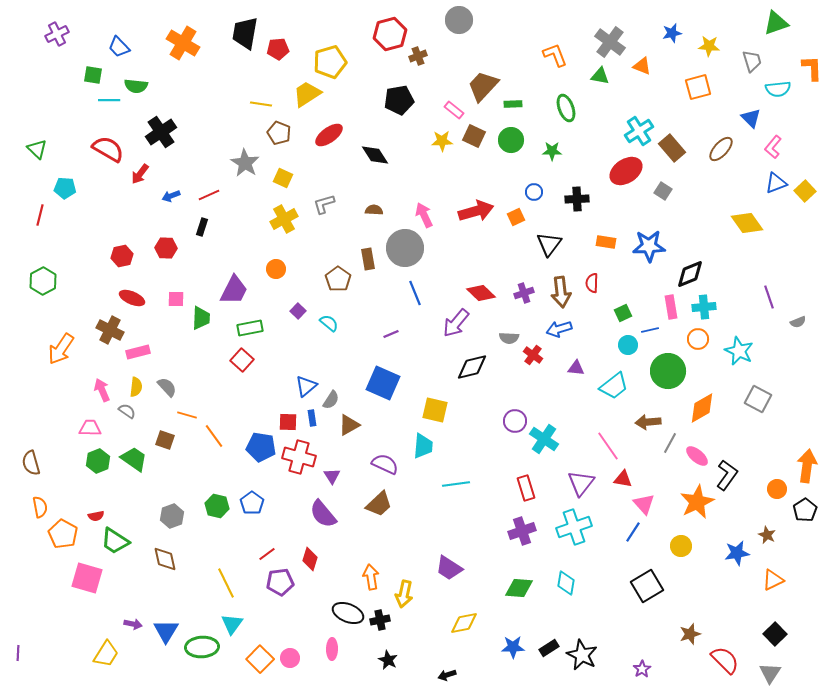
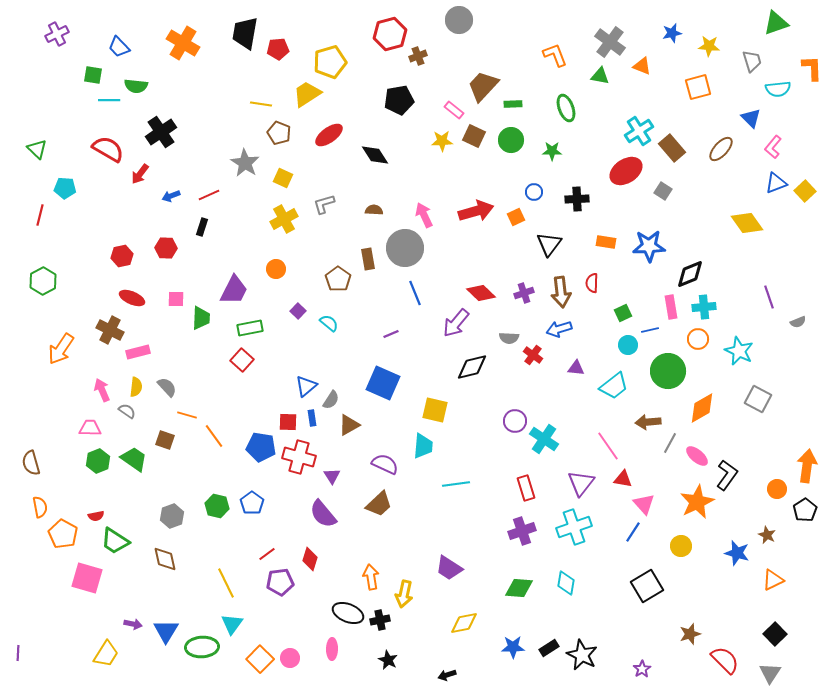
blue star at (737, 553): rotated 25 degrees clockwise
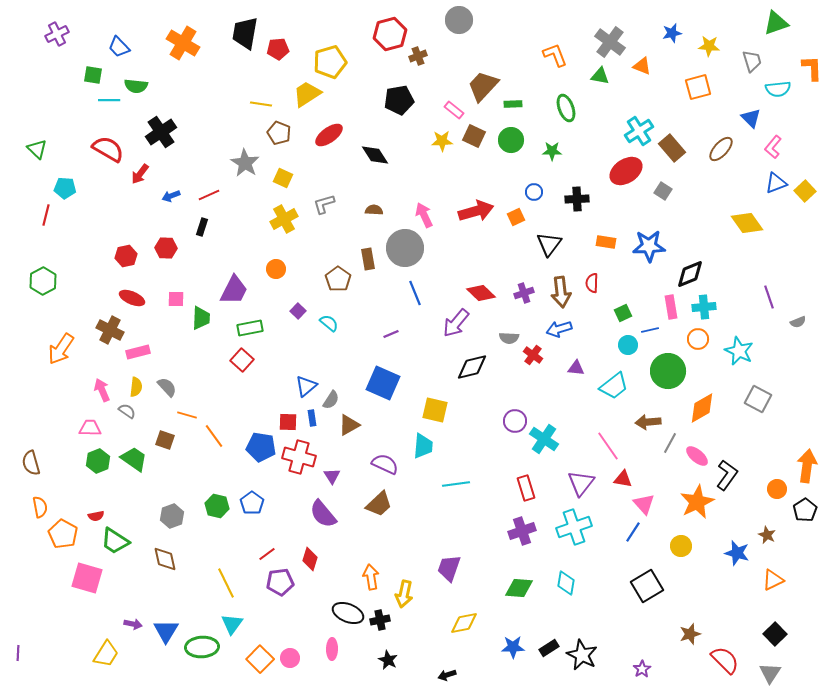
red line at (40, 215): moved 6 px right
red hexagon at (122, 256): moved 4 px right
purple trapezoid at (449, 568): rotated 76 degrees clockwise
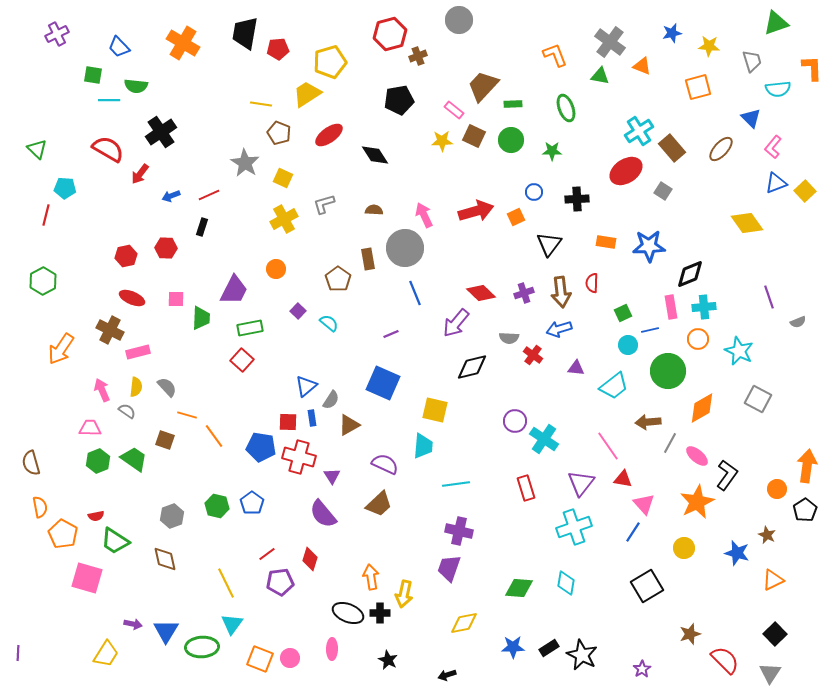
purple cross at (522, 531): moved 63 px left; rotated 32 degrees clockwise
yellow circle at (681, 546): moved 3 px right, 2 px down
black cross at (380, 620): moved 7 px up; rotated 12 degrees clockwise
orange square at (260, 659): rotated 24 degrees counterclockwise
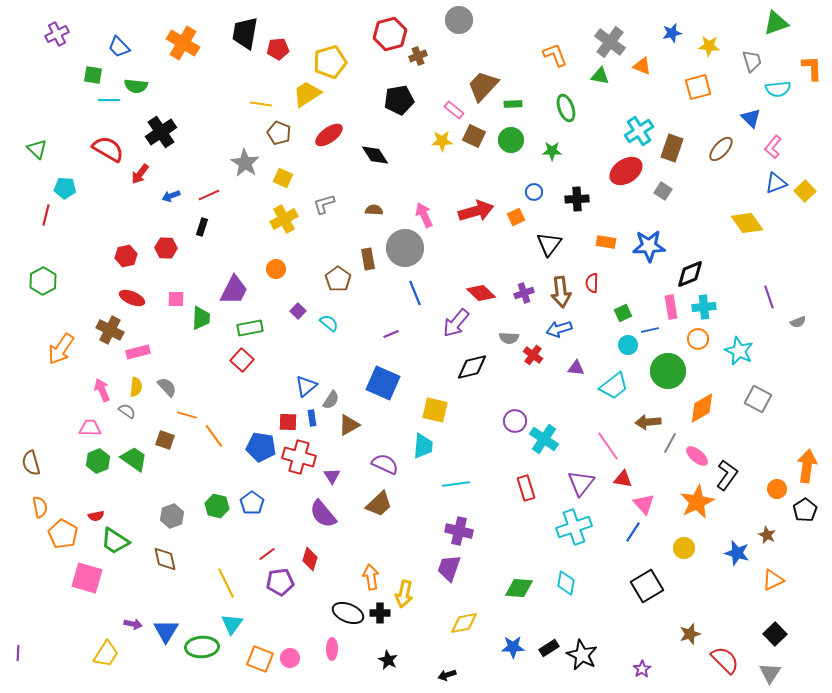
brown rectangle at (672, 148): rotated 60 degrees clockwise
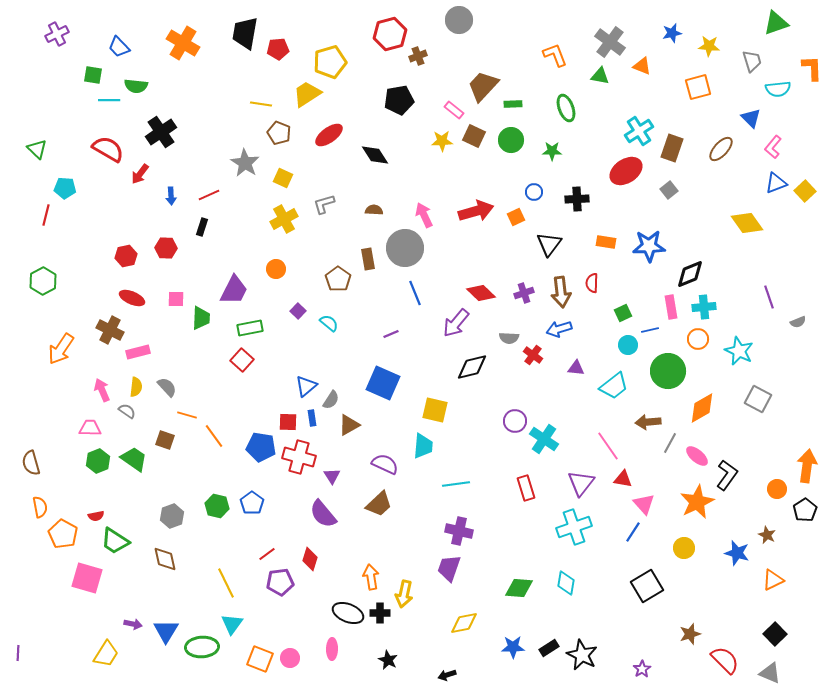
gray square at (663, 191): moved 6 px right, 1 px up; rotated 18 degrees clockwise
blue arrow at (171, 196): rotated 72 degrees counterclockwise
gray triangle at (770, 673): rotated 40 degrees counterclockwise
